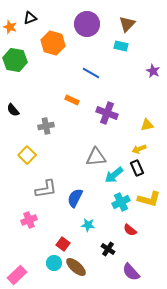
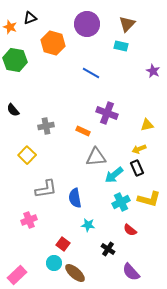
orange rectangle: moved 11 px right, 31 px down
blue semicircle: rotated 36 degrees counterclockwise
brown ellipse: moved 1 px left, 6 px down
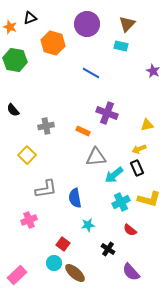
cyan star: rotated 16 degrees counterclockwise
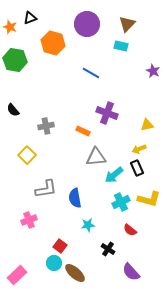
red square: moved 3 px left, 2 px down
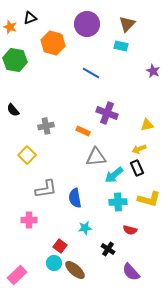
cyan cross: moved 3 px left; rotated 24 degrees clockwise
pink cross: rotated 21 degrees clockwise
cyan star: moved 3 px left, 3 px down
red semicircle: rotated 24 degrees counterclockwise
brown ellipse: moved 3 px up
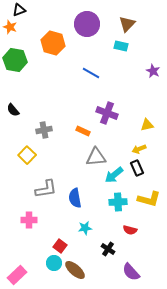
black triangle: moved 11 px left, 8 px up
gray cross: moved 2 px left, 4 px down
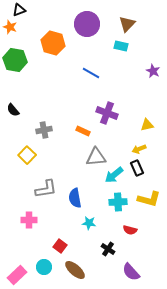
cyan star: moved 4 px right, 5 px up; rotated 16 degrees clockwise
cyan circle: moved 10 px left, 4 px down
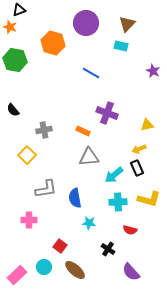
purple circle: moved 1 px left, 1 px up
gray triangle: moved 7 px left
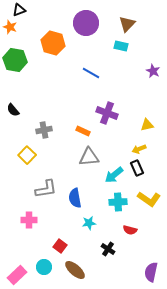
yellow L-shape: rotated 20 degrees clockwise
cyan star: rotated 16 degrees counterclockwise
purple semicircle: moved 20 px right; rotated 54 degrees clockwise
